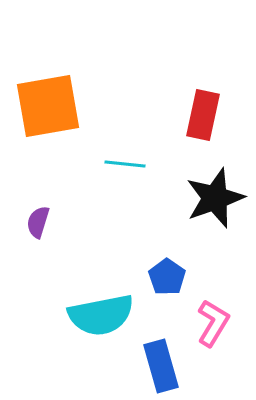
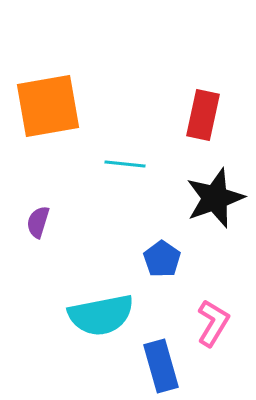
blue pentagon: moved 5 px left, 18 px up
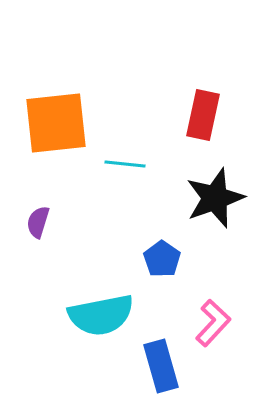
orange square: moved 8 px right, 17 px down; rotated 4 degrees clockwise
pink L-shape: rotated 12 degrees clockwise
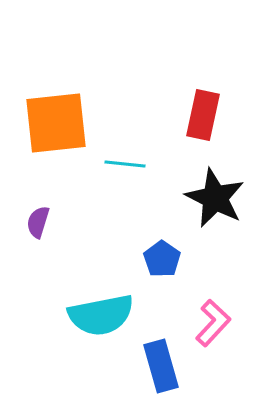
black star: rotated 26 degrees counterclockwise
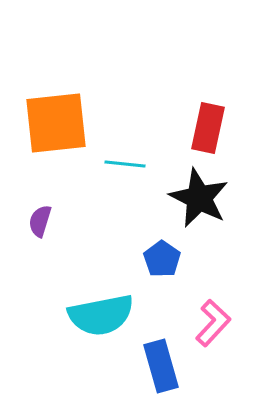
red rectangle: moved 5 px right, 13 px down
black star: moved 16 px left
purple semicircle: moved 2 px right, 1 px up
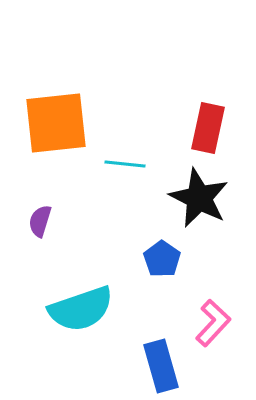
cyan semicircle: moved 20 px left, 6 px up; rotated 8 degrees counterclockwise
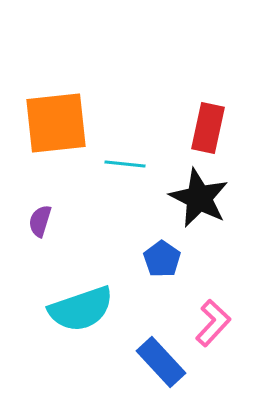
blue rectangle: moved 4 px up; rotated 27 degrees counterclockwise
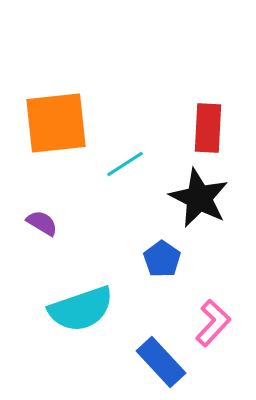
red rectangle: rotated 9 degrees counterclockwise
cyan line: rotated 39 degrees counterclockwise
purple semicircle: moved 2 px right, 2 px down; rotated 104 degrees clockwise
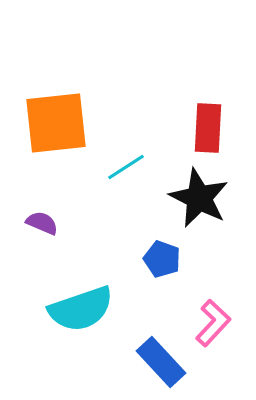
cyan line: moved 1 px right, 3 px down
purple semicircle: rotated 8 degrees counterclockwise
blue pentagon: rotated 15 degrees counterclockwise
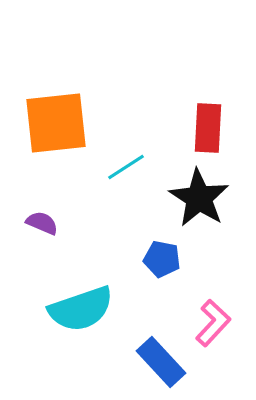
black star: rotated 6 degrees clockwise
blue pentagon: rotated 9 degrees counterclockwise
